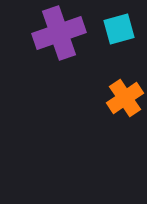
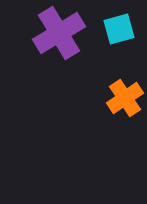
purple cross: rotated 12 degrees counterclockwise
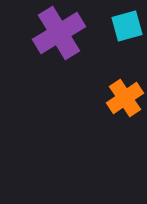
cyan square: moved 8 px right, 3 px up
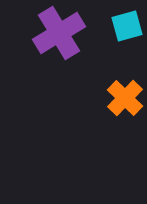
orange cross: rotated 12 degrees counterclockwise
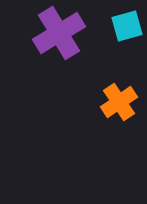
orange cross: moved 6 px left, 4 px down; rotated 12 degrees clockwise
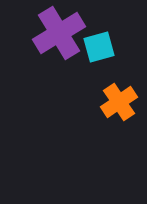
cyan square: moved 28 px left, 21 px down
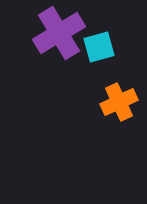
orange cross: rotated 9 degrees clockwise
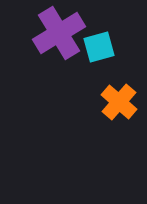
orange cross: rotated 24 degrees counterclockwise
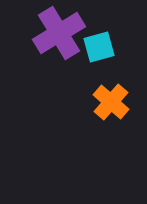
orange cross: moved 8 px left
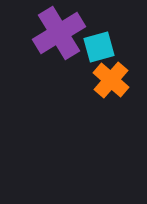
orange cross: moved 22 px up
